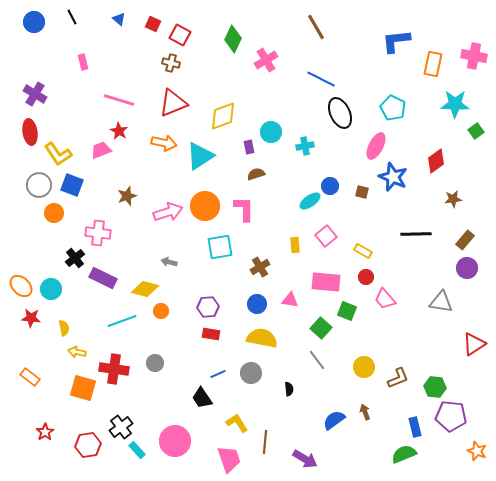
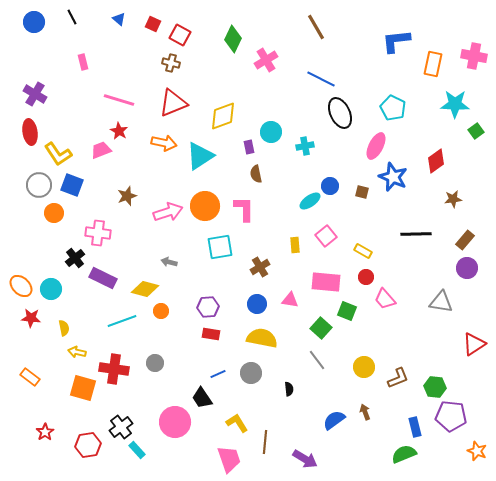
brown semicircle at (256, 174): rotated 84 degrees counterclockwise
pink circle at (175, 441): moved 19 px up
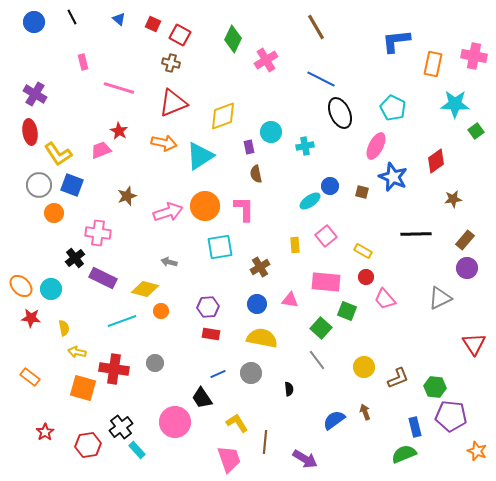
pink line at (119, 100): moved 12 px up
gray triangle at (441, 302): moved 1 px left, 4 px up; rotated 35 degrees counterclockwise
red triangle at (474, 344): rotated 30 degrees counterclockwise
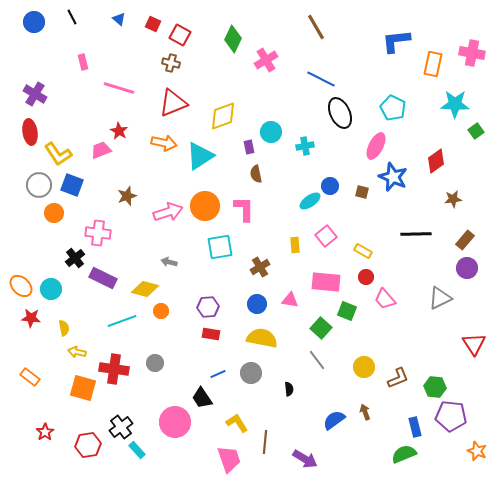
pink cross at (474, 56): moved 2 px left, 3 px up
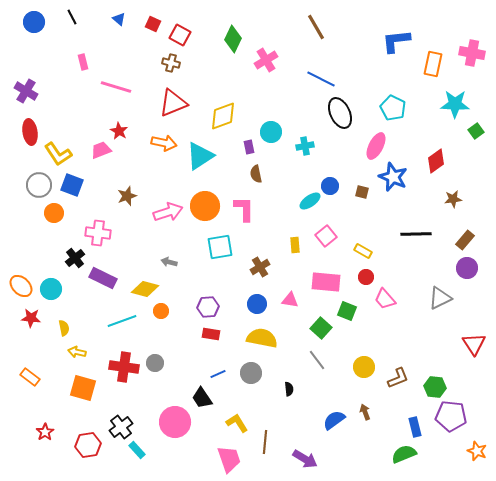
pink line at (119, 88): moved 3 px left, 1 px up
purple cross at (35, 94): moved 9 px left, 3 px up
red cross at (114, 369): moved 10 px right, 2 px up
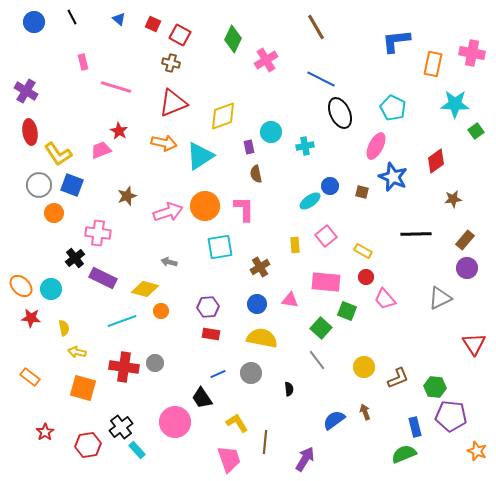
purple arrow at (305, 459): rotated 90 degrees counterclockwise
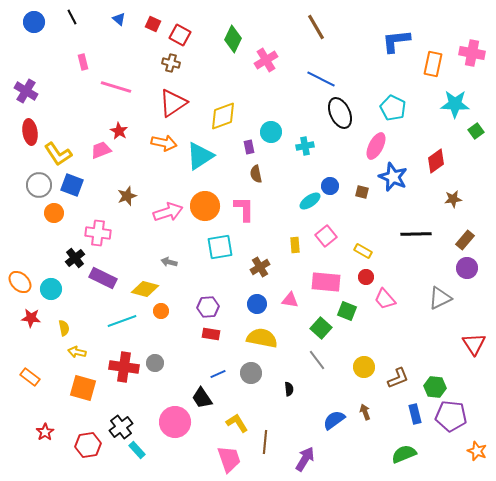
red triangle at (173, 103): rotated 12 degrees counterclockwise
orange ellipse at (21, 286): moved 1 px left, 4 px up
blue rectangle at (415, 427): moved 13 px up
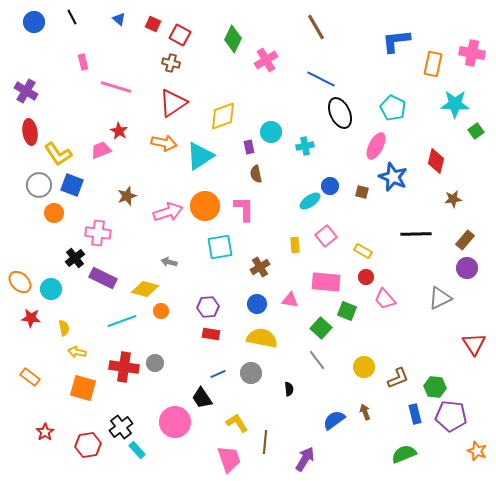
red diamond at (436, 161): rotated 40 degrees counterclockwise
